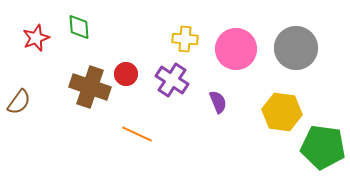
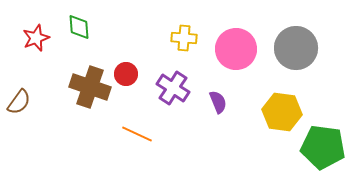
yellow cross: moved 1 px left, 1 px up
purple cross: moved 1 px right, 8 px down
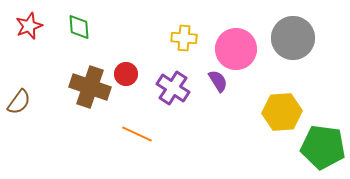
red star: moved 7 px left, 12 px up
gray circle: moved 3 px left, 10 px up
purple semicircle: moved 21 px up; rotated 10 degrees counterclockwise
yellow hexagon: rotated 12 degrees counterclockwise
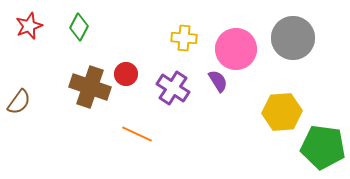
green diamond: rotated 32 degrees clockwise
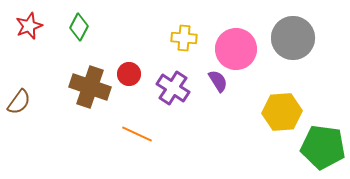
red circle: moved 3 px right
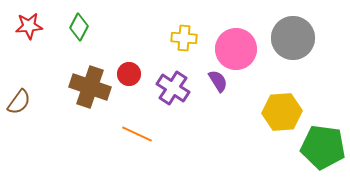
red star: rotated 16 degrees clockwise
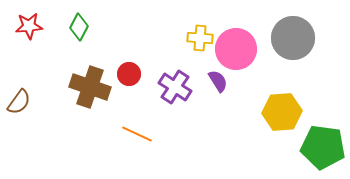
yellow cross: moved 16 px right
purple cross: moved 2 px right, 1 px up
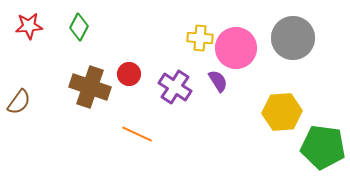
pink circle: moved 1 px up
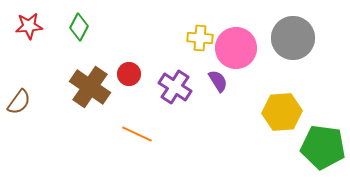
brown cross: rotated 15 degrees clockwise
